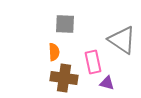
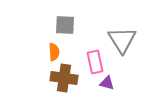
gray square: moved 1 px down
gray triangle: rotated 24 degrees clockwise
pink rectangle: moved 2 px right
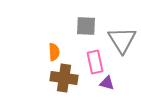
gray square: moved 21 px right, 1 px down
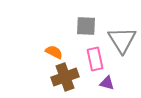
orange semicircle: rotated 60 degrees counterclockwise
pink rectangle: moved 3 px up
brown cross: moved 1 px right, 1 px up; rotated 28 degrees counterclockwise
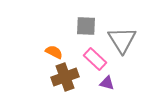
pink rectangle: rotated 35 degrees counterclockwise
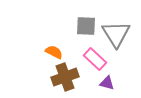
gray triangle: moved 6 px left, 6 px up
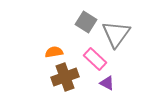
gray square: moved 4 px up; rotated 30 degrees clockwise
gray triangle: rotated 8 degrees clockwise
orange semicircle: rotated 36 degrees counterclockwise
purple triangle: rotated 14 degrees clockwise
